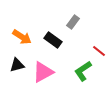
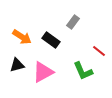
black rectangle: moved 2 px left
green L-shape: rotated 80 degrees counterclockwise
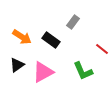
red line: moved 3 px right, 2 px up
black triangle: rotated 21 degrees counterclockwise
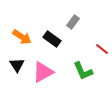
black rectangle: moved 1 px right, 1 px up
black triangle: rotated 28 degrees counterclockwise
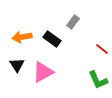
orange arrow: rotated 138 degrees clockwise
green L-shape: moved 15 px right, 9 px down
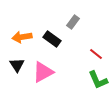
red line: moved 6 px left, 5 px down
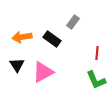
red line: moved 1 px right, 1 px up; rotated 56 degrees clockwise
green L-shape: moved 2 px left
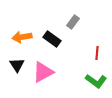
green L-shape: moved 1 px down; rotated 30 degrees counterclockwise
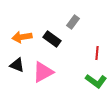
black triangle: rotated 35 degrees counterclockwise
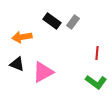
black rectangle: moved 18 px up
black triangle: moved 1 px up
green L-shape: moved 1 px down
